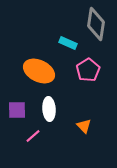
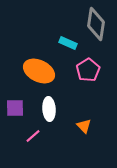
purple square: moved 2 px left, 2 px up
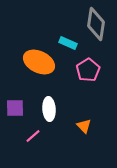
orange ellipse: moved 9 px up
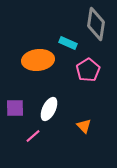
orange ellipse: moved 1 px left, 2 px up; rotated 32 degrees counterclockwise
white ellipse: rotated 30 degrees clockwise
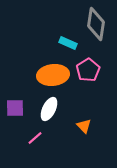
orange ellipse: moved 15 px right, 15 px down
pink line: moved 2 px right, 2 px down
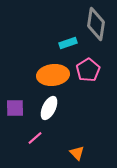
cyan rectangle: rotated 42 degrees counterclockwise
white ellipse: moved 1 px up
orange triangle: moved 7 px left, 27 px down
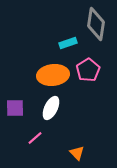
white ellipse: moved 2 px right
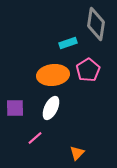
orange triangle: rotated 28 degrees clockwise
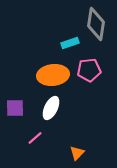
cyan rectangle: moved 2 px right
pink pentagon: moved 1 px right; rotated 25 degrees clockwise
